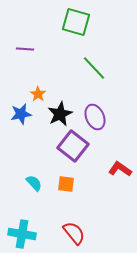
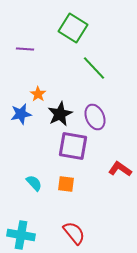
green square: moved 3 px left, 6 px down; rotated 16 degrees clockwise
purple square: rotated 28 degrees counterclockwise
cyan cross: moved 1 px left, 1 px down
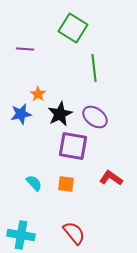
green line: rotated 36 degrees clockwise
purple ellipse: rotated 30 degrees counterclockwise
red L-shape: moved 9 px left, 9 px down
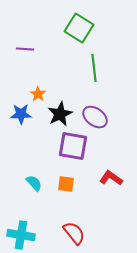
green square: moved 6 px right
blue star: rotated 10 degrees clockwise
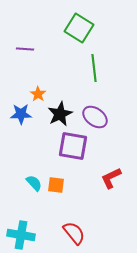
red L-shape: rotated 60 degrees counterclockwise
orange square: moved 10 px left, 1 px down
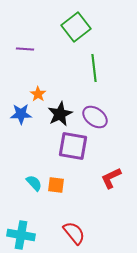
green square: moved 3 px left, 1 px up; rotated 20 degrees clockwise
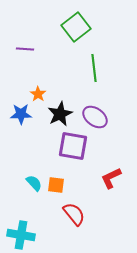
red semicircle: moved 19 px up
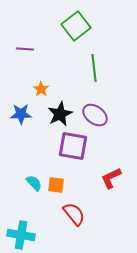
green square: moved 1 px up
orange star: moved 3 px right, 5 px up
purple ellipse: moved 2 px up
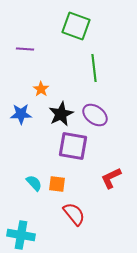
green square: rotated 32 degrees counterclockwise
black star: moved 1 px right
orange square: moved 1 px right, 1 px up
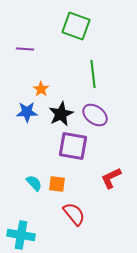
green line: moved 1 px left, 6 px down
blue star: moved 6 px right, 2 px up
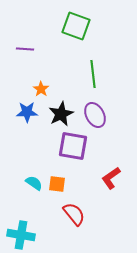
purple ellipse: rotated 25 degrees clockwise
red L-shape: rotated 10 degrees counterclockwise
cyan semicircle: rotated 12 degrees counterclockwise
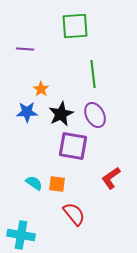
green square: moved 1 px left; rotated 24 degrees counterclockwise
